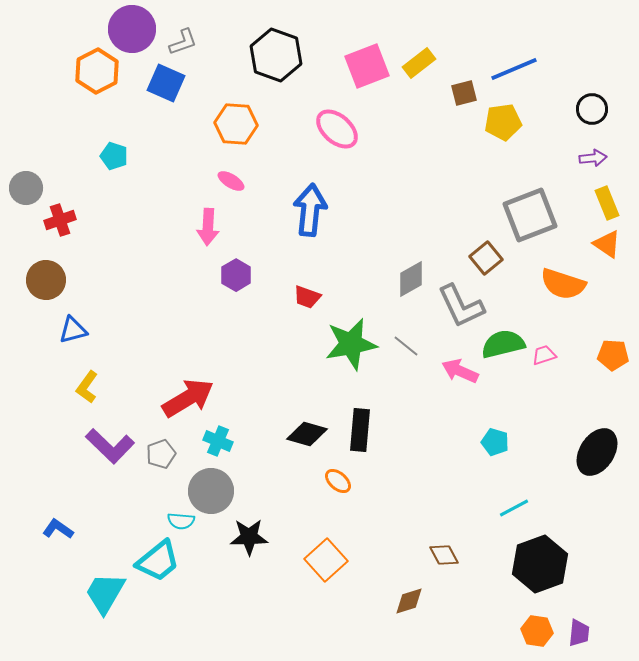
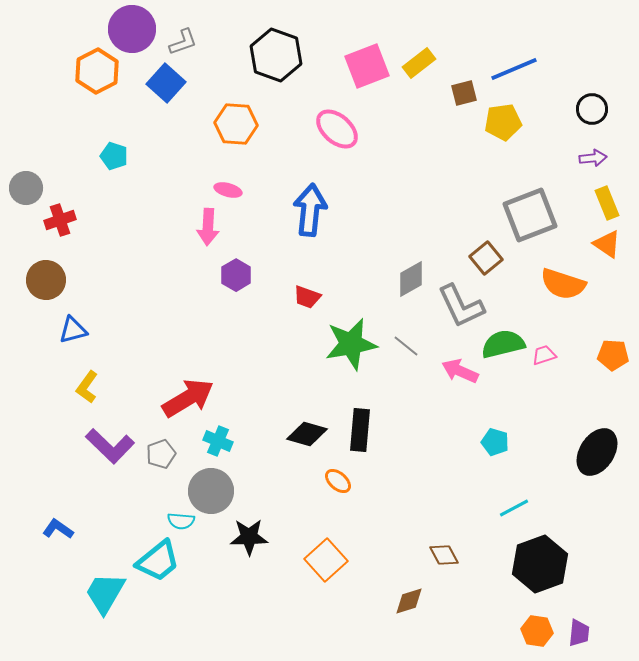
blue square at (166, 83): rotated 18 degrees clockwise
pink ellipse at (231, 181): moved 3 px left, 9 px down; rotated 16 degrees counterclockwise
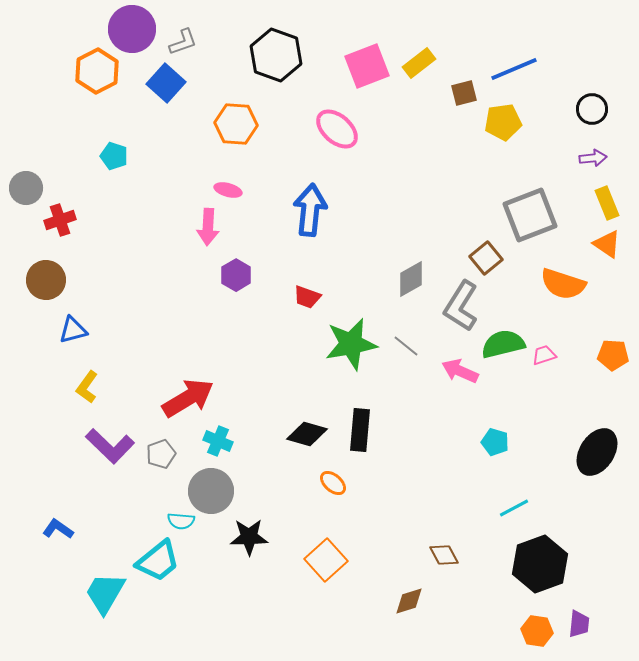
gray L-shape at (461, 306): rotated 57 degrees clockwise
orange ellipse at (338, 481): moved 5 px left, 2 px down
purple trapezoid at (579, 633): moved 9 px up
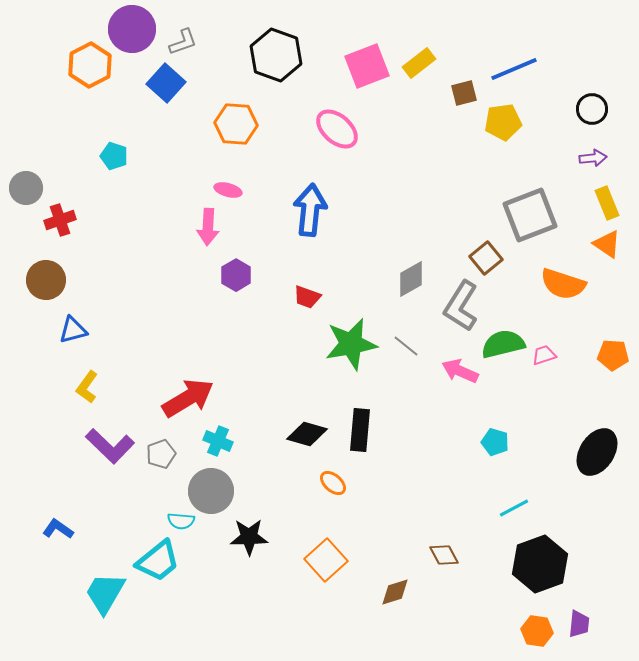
orange hexagon at (97, 71): moved 7 px left, 6 px up
brown diamond at (409, 601): moved 14 px left, 9 px up
